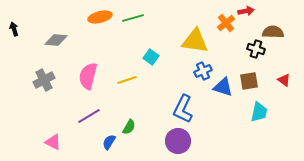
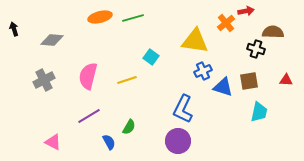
gray diamond: moved 4 px left
red triangle: moved 2 px right; rotated 32 degrees counterclockwise
blue semicircle: rotated 119 degrees clockwise
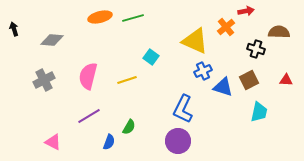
orange cross: moved 4 px down
brown semicircle: moved 6 px right
yellow triangle: rotated 16 degrees clockwise
brown square: moved 1 px up; rotated 18 degrees counterclockwise
blue semicircle: rotated 49 degrees clockwise
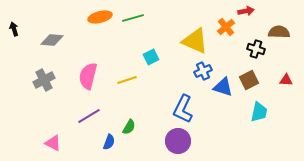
cyan square: rotated 28 degrees clockwise
pink triangle: moved 1 px down
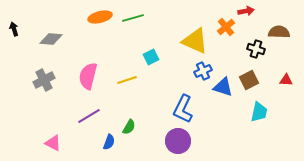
gray diamond: moved 1 px left, 1 px up
